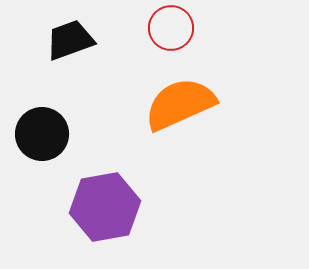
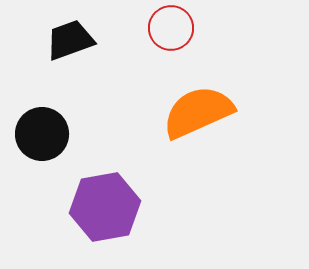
orange semicircle: moved 18 px right, 8 px down
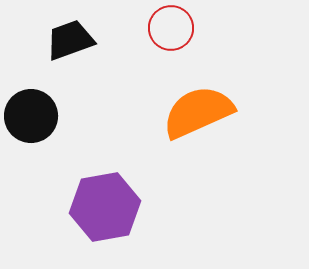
black circle: moved 11 px left, 18 px up
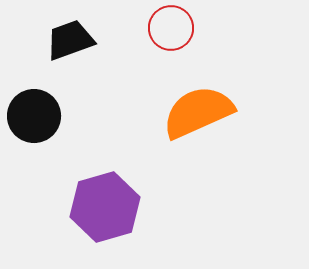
black circle: moved 3 px right
purple hexagon: rotated 6 degrees counterclockwise
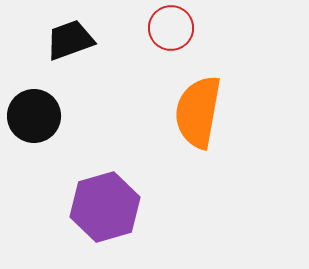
orange semicircle: rotated 56 degrees counterclockwise
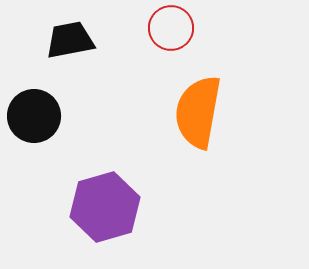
black trapezoid: rotated 9 degrees clockwise
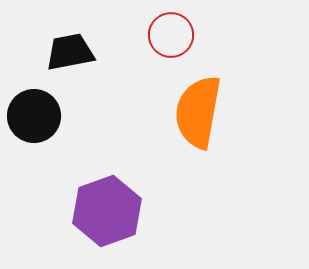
red circle: moved 7 px down
black trapezoid: moved 12 px down
purple hexagon: moved 2 px right, 4 px down; rotated 4 degrees counterclockwise
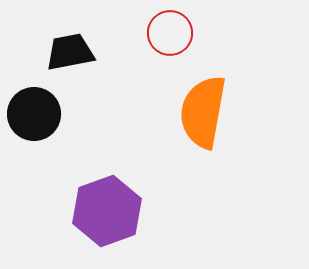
red circle: moved 1 px left, 2 px up
orange semicircle: moved 5 px right
black circle: moved 2 px up
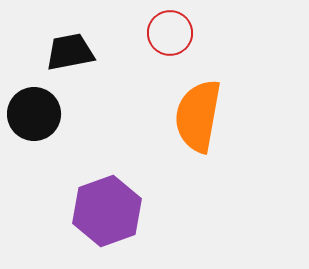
orange semicircle: moved 5 px left, 4 px down
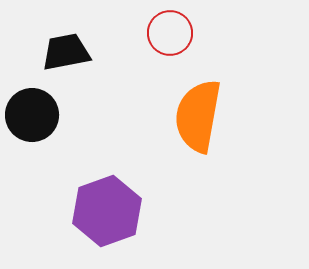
black trapezoid: moved 4 px left
black circle: moved 2 px left, 1 px down
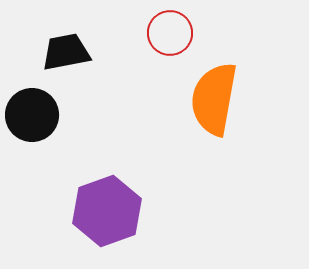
orange semicircle: moved 16 px right, 17 px up
